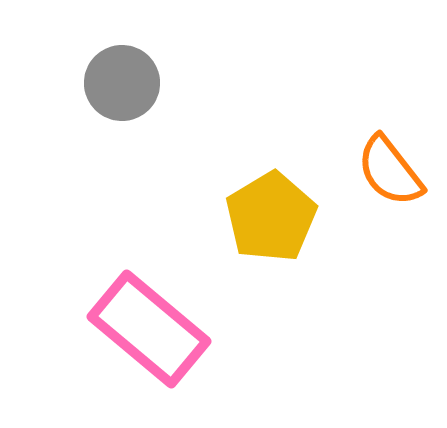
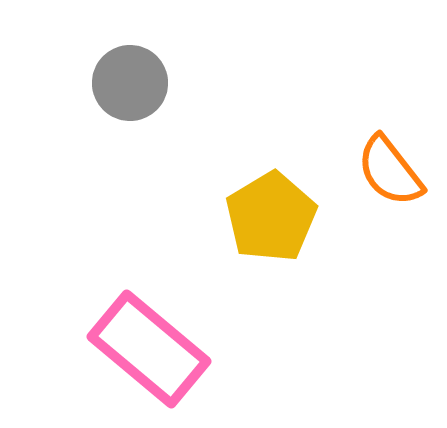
gray circle: moved 8 px right
pink rectangle: moved 20 px down
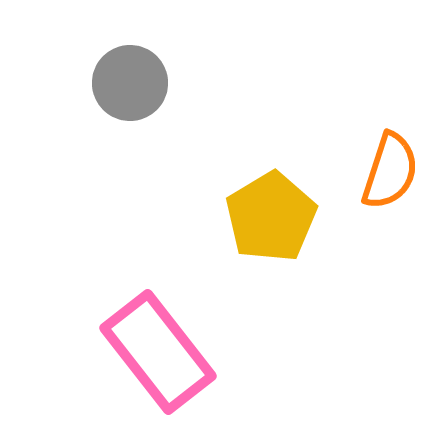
orange semicircle: rotated 124 degrees counterclockwise
pink rectangle: moved 9 px right, 3 px down; rotated 12 degrees clockwise
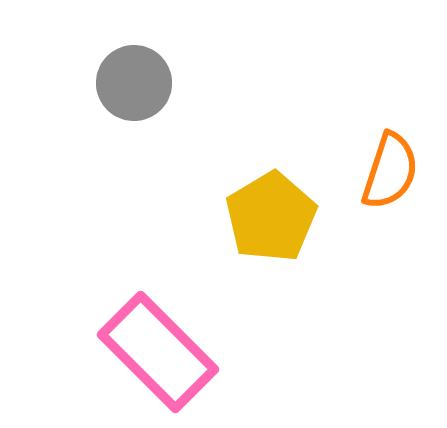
gray circle: moved 4 px right
pink rectangle: rotated 7 degrees counterclockwise
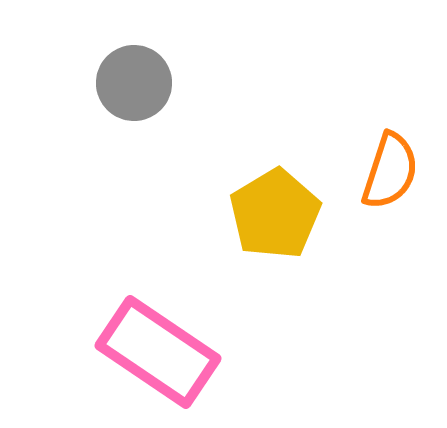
yellow pentagon: moved 4 px right, 3 px up
pink rectangle: rotated 11 degrees counterclockwise
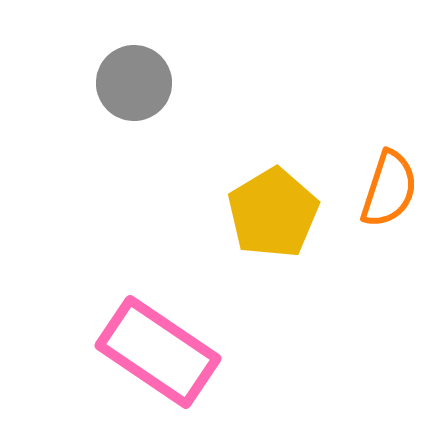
orange semicircle: moved 1 px left, 18 px down
yellow pentagon: moved 2 px left, 1 px up
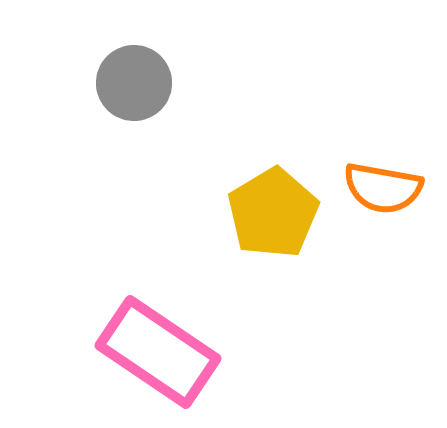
orange semicircle: moved 6 px left, 1 px up; rotated 82 degrees clockwise
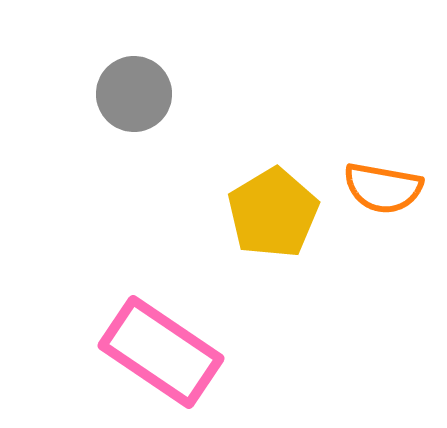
gray circle: moved 11 px down
pink rectangle: moved 3 px right
